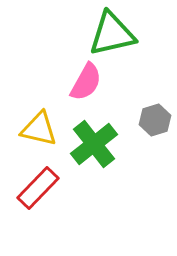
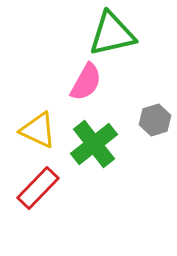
yellow triangle: moved 1 px left, 1 px down; rotated 12 degrees clockwise
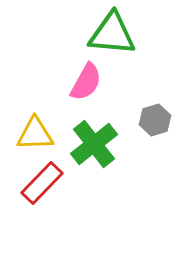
green triangle: rotated 18 degrees clockwise
yellow triangle: moved 3 px left, 4 px down; rotated 27 degrees counterclockwise
red rectangle: moved 4 px right, 5 px up
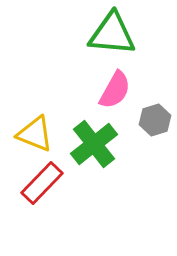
pink semicircle: moved 29 px right, 8 px down
yellow triangle: rotated 24 degrees clockwise
